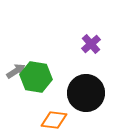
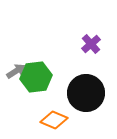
green hexagon: rotated 16 degrees counterclockwise
orange diamond: rotated 16 degrees clockwise
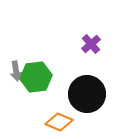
gray arrow: rotated 114 degrees clockwise
black circle: moved 1 px right, 1 px down
orange diamond: moved 5 px right, 2 px down
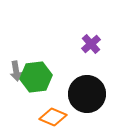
orange diamond: moved 6 px left, 5 px up
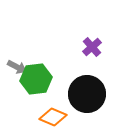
purple cross: moved 1 px right, 3 px down
gray arrow: moved 1 px right, 4 px up; rotated 54 degrees counterclockwise
green hexagon: moved 2 px down
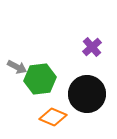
green hexagon: moved 4 px right
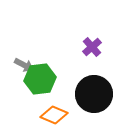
gray arrow: moved 7 px right, 2 px up
black circle: moved 7 px right
orange diamond: moved 1 px right, 2 px up
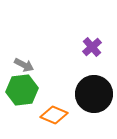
green hexagon: moved 18 px left, 11 px down
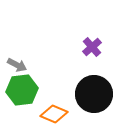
gray arrow: moved 7 px left
orange diamond: moved 1 px up
